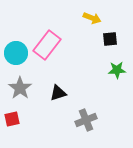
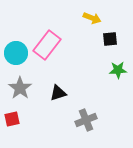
green star: moved 1 px right
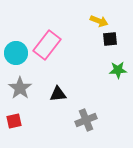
yellow arrow: moved 7 px right, 3 px down
black triangle: moved 1 px down; rotated 12 degrees clockwise
red square: moved 2 px right, 2 px down
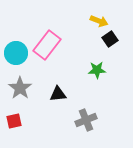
black square: rotated 28 degrees counterclockwise
green star: moved 21 px left
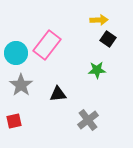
yellow arrow: moved 1 px up; rotated 24 degrees counterclockwise
black square: moved 2 px left; rotated 21 degrees counterclockwise
gray star: moved 1 px right, 3 px up
gray cross: moved 2 px right; rotated 15 degrees counterclockwise
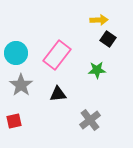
pink rectangle: moved 10 px right, 10 px down
gray cross: moved 2 px right
